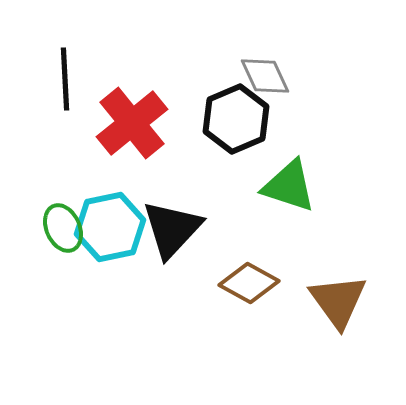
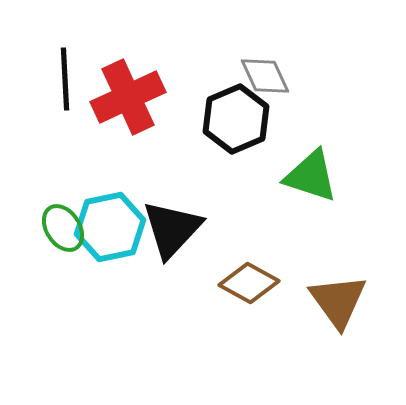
red cross: moved 4 px left, 26 px up; rotated 14 degrees clockwise
green triangle: moved 22 px right, 10 px up
green ellipse: rotated 9 degrees counterclockwise
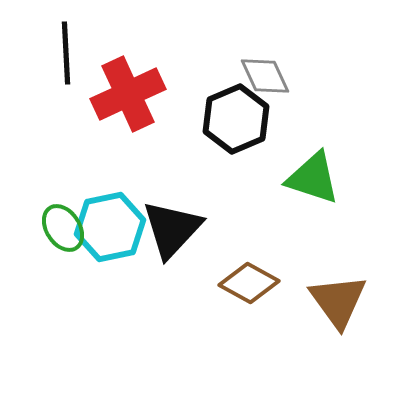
black line: moved 1 px right, 26 px up
red cross: moved 3 px up
green triangle: moved 2 px right, 2 px down
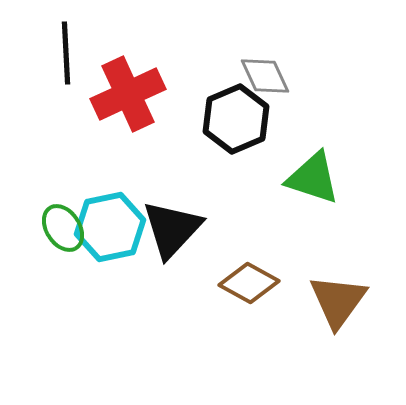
brown triangle: rotated 12 degrees clockwise
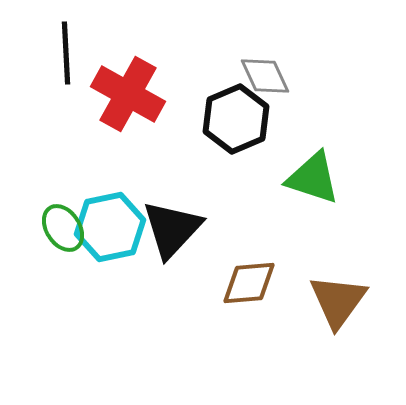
red cross: rotated 36 degrees counterclockwise
brown diamond: rotated 34 degrees counterclockwise
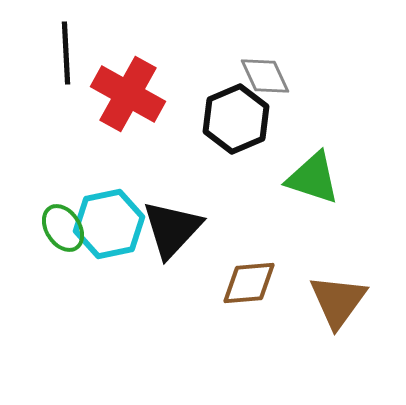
cyan hexagon: moved 1 px left, 3 px up
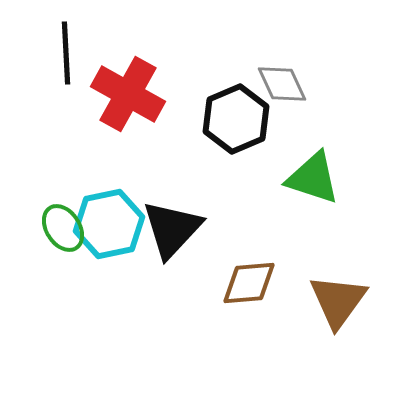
gray diamond: moved 17 px right, 8 px down
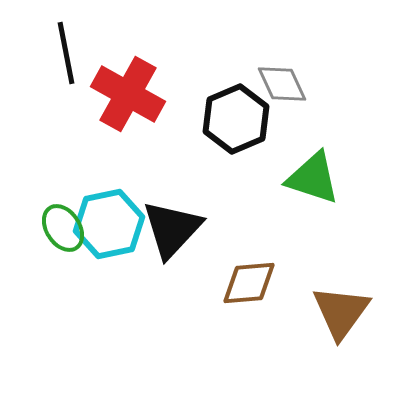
black line: rotated 8 degrees counterclockwise
brown triangle: moved 3 px right, 11 px down
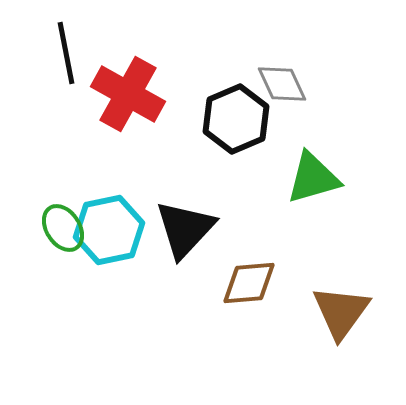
green triangle: rotated 34 degrees counterclockwise
cyan hexagon: moved 6 px down
black triangle: moved 13 px right
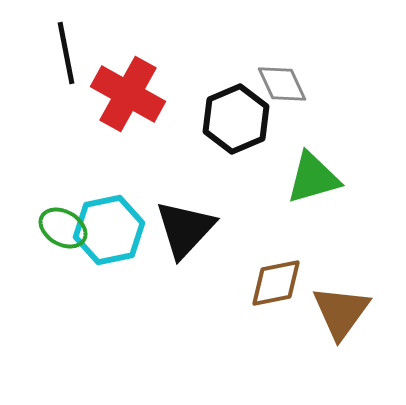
green ellipse: rotated 27 degrees counterclockwise
brown diamond: moved 27 px right; rotated 6 degrees counterclockwise
